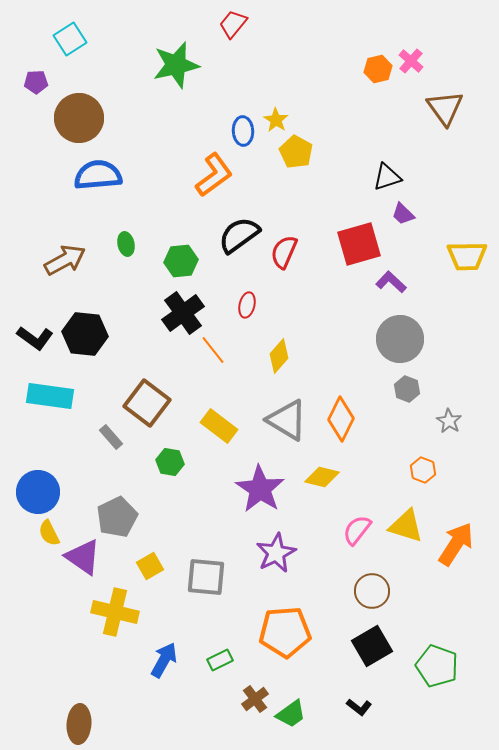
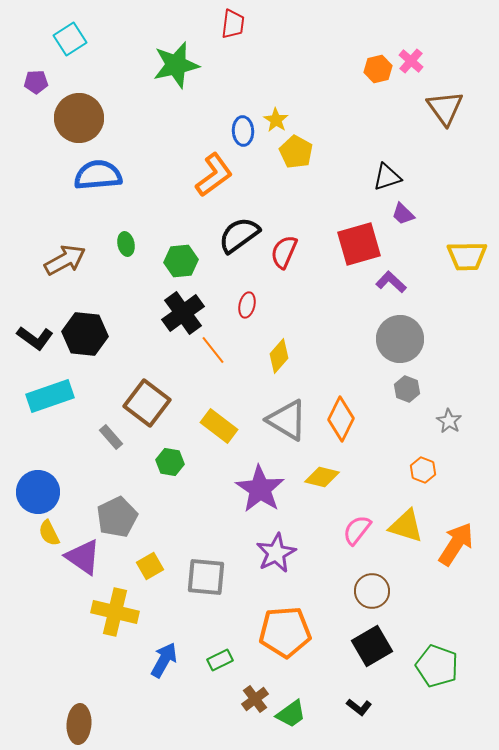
red trapezoid at (233, 24): rotated 148 degrees clockwise
cyan rectangle at (50, 396): rotated 27 degrees counterclockwise
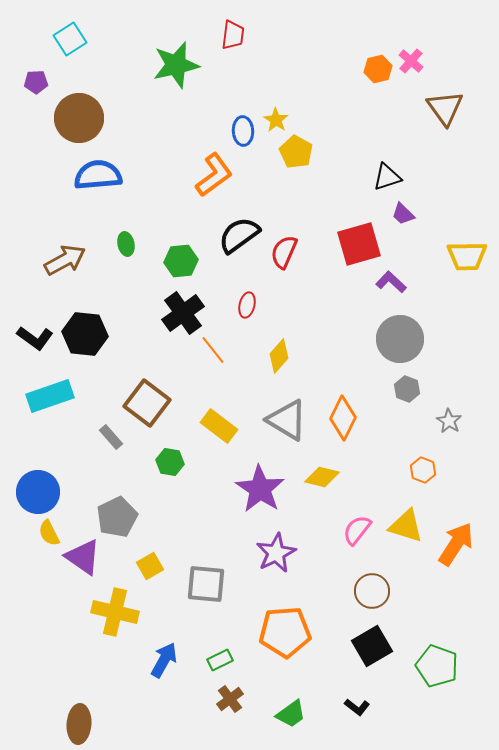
red trapezoid at (233, 24): moved 11 px down
orange diamond at (341, 419): moved 2 px right, 1 px up
gray square at (206, 577): moved 7 px down
brown cross at (255, 699): moved 25 px left
black L-shape at (359, 707): moved 2 px left
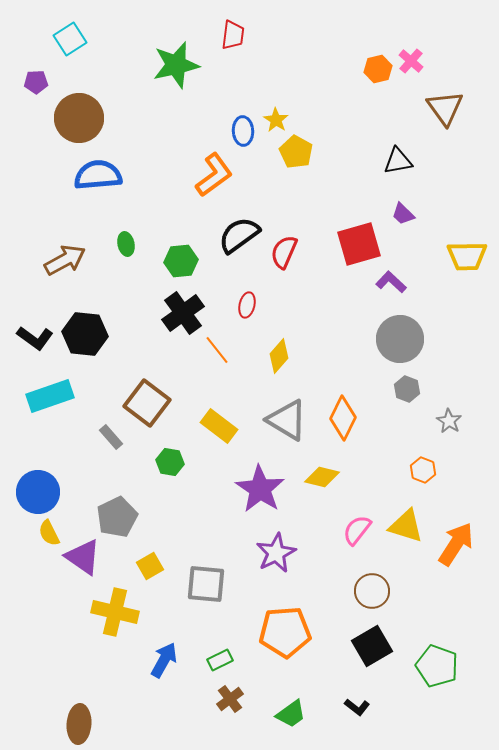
black triangle at (387, 177): moved 11 px right, 16 px up; rotated 8 degrees clockwise
orange line at (213, 350): moved 4 px right
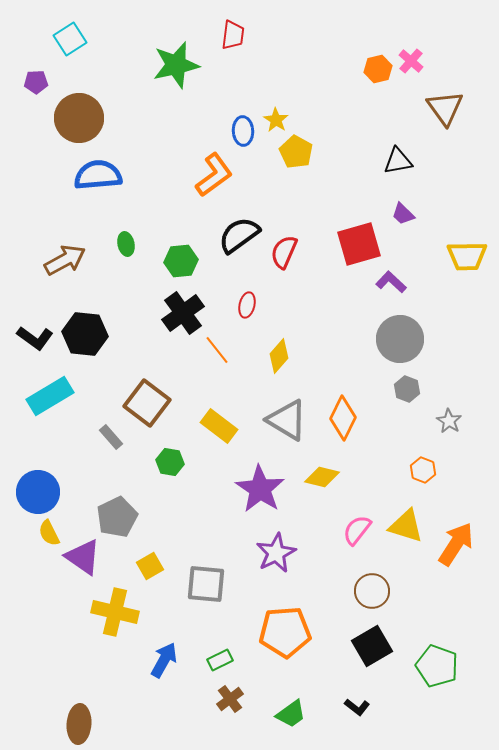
cyan rectangle at (50, 396): rotated 12 degrees counterclockwise
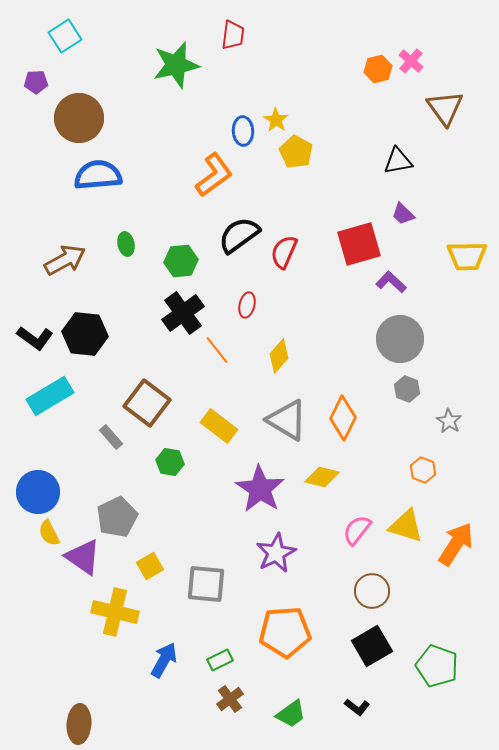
cyan square at (70, 39): moved 5 px left, 3 px up
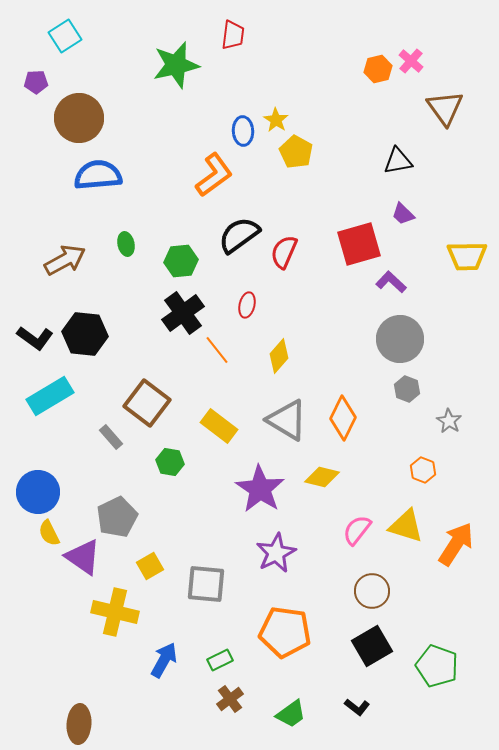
orange pentagon at (285, 632): rotated 12 degrees clockwise
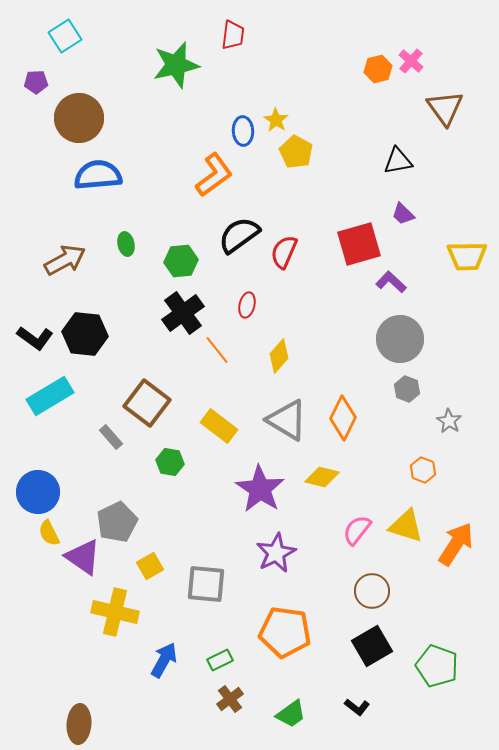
gray pentagon at (117, 517): moved 5 px down
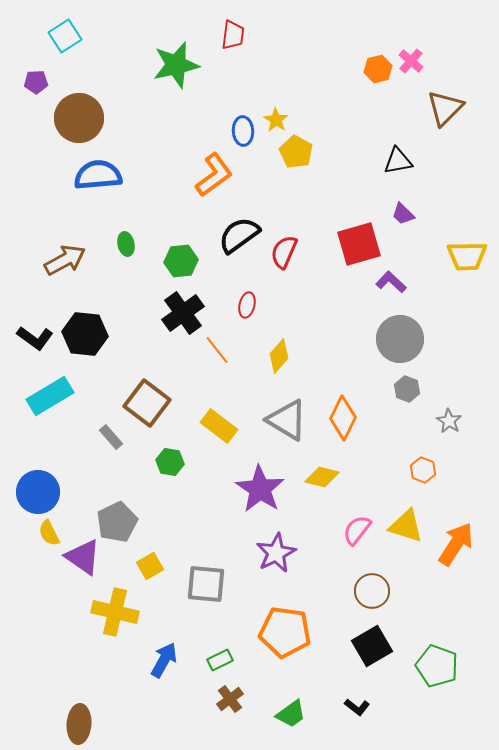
brown triangle at (445, 108): rotated 21 degrees clockwise
